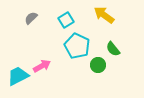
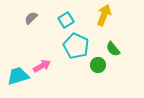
yellow arrow: rotated 75 degrees clockwise
cyan pentagon: moved 1 px left
cyan trapezoid: rotated 10 degrees clockwise
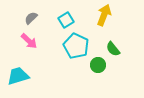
pink arrow: moved 13 px left, 25 px up; rotated 72 degrees clockwise
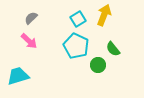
cyan square: moved 12 px right, 1 px up
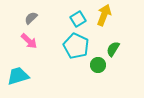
green semicircle: rotated 70 degrees clockwise
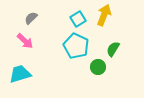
pink arrow: moved 4 px left
green circle: moved 2 px down
cyan trapezoid: moved 2 px right, 2 px up
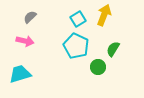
gray semicircle: moved 1 px left, 1 px up
pink arrow: rotated 30 degrees counterclockwise
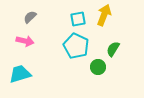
cyan square: rotated 21 degrees clockwise
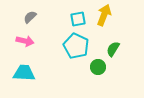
cyan trapezoid: moved 4 px right, 1 px up; rotated 20 degrees clockwise
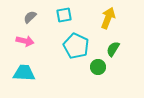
yellow arrow: moved 4 px right, 3 px down
cyan square: moved 14 px left, 4 px up
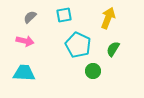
cyan pentagon: moved 2 px right, 1 px up
green circle: moved 5 px left, 4 px down
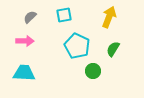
yellow arrow: moved 1 px right, 1 px up
pink arrow: rotated 12 degrees counterclockwise
cyan pentagon: moved 1 px left, 1 px down
